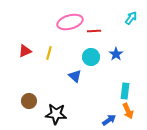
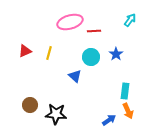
cyan arrow: moved 1 px left, 2 px down
brown circle: moved 1 px right, 4 px down
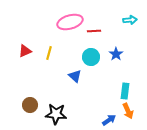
cyan arrow: rotated 48 degrees clockwise
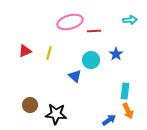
cyan circle: moved 3 px down
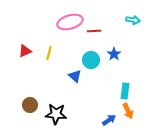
cyan arrow: moved 3 px right; rotated 16 degrees clockwise
blue star: moved 2 px left
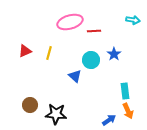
cyan rectangle: rotated 14 degrees counterclockwise
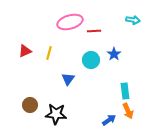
blue triangle: moved 7 px left, 3 px down; rotated 24 degrees clockwise
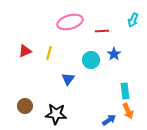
cyan arrow: rotated 104 degrees clockwise
red line: moved 8 px right
brown circle: moved 5 px left, 1 px down
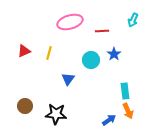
red triangle: moved 1 px left
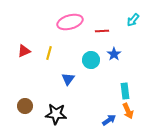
cyan arrow: rotated 16 degrees clockwise
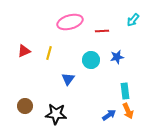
blue star: moved 3 px right, 3 px down; rotated 24 degrees clockwise
blue arrow: moved 5 px up
